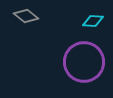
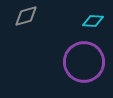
gray diamond: rotated 55 degrees counterclockwise
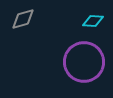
gray diamond: moved 3 px left, 3 px down
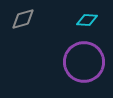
cyan diamond: moved 6 px left, 1 px up
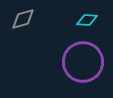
purple circle: moved 1 px left
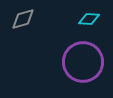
cyan diamond: moved 2 px right, 1 px up
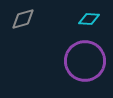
purple circle: moved 2 px right, 1 px up
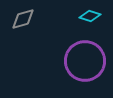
cyan diamond: moved 1 px right, 3 px up; rotated 15 degrees clockwise
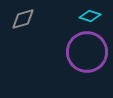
purple circle: moved 2 px right, 9 px up
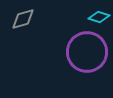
cyan diamond: moved 9 px right, 1 px down
